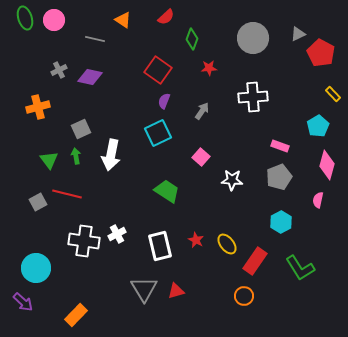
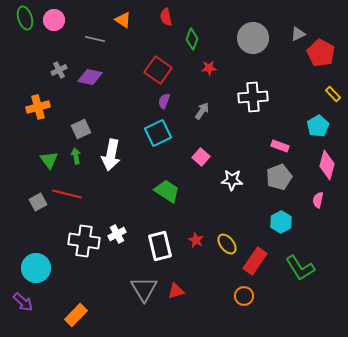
red semicircle at (166, 17): rotated 120 degrees clockwise
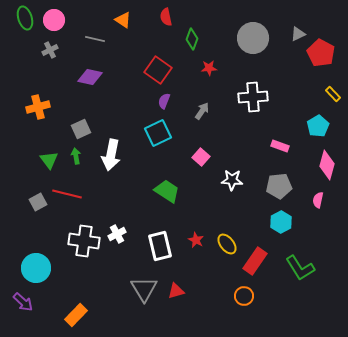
gray cross at (59, 70): moved 9 px left, 20 px up
gray pentagon at (279, 177): moved 9 px down; rotated 15 degrees clockwise
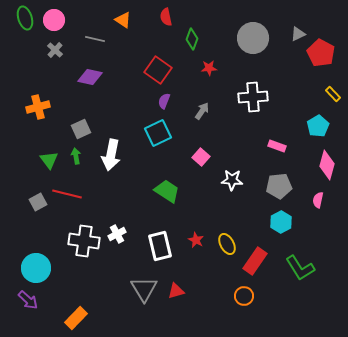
gray cross at (50, 50): moved 5 px right; rotated 21 degrees counterclockwise
pink rectangle at (280, 146): moved 3 px left
yellow ellipse at (227, 244): rotated 10 degrees clockwise
purple arrow at (23, 302): moved 5 px right, 2 px up
orange rectangle at (76, 315): moved 3 px down
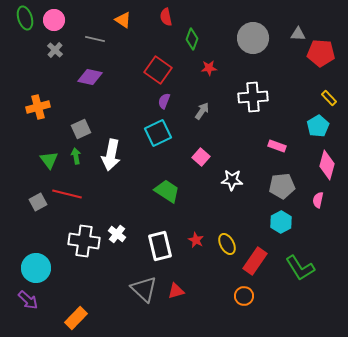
gray triangle at (298, 34): rotated 28 degrees clockwise
red pentagon at (321, 53): rotated 24 degrees counterclockwise
yellow rectangle at (333, 94): moved 4 px left, 4 px down
gray pentagon at (279, 186): moved 3 px right
white cross at (117, 234): rotated 24 degrees counterclockwise
gray triangle at (144, 289): rotated 16 degrees counterclockwise
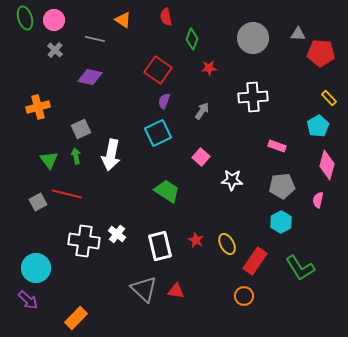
red triangle at (176, 291): rotated 24 degrees clockwise
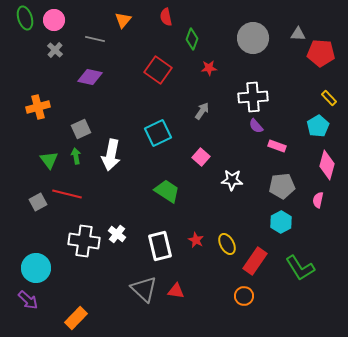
orange triangle at (123, 20): rotated 36 degrees clockwise
purple semicircle at (164, 101): moved 92 px right, 25 px down; rotated 63 degrees counterclockwise
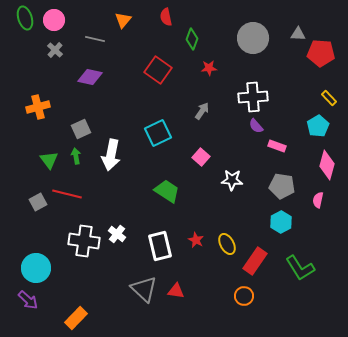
gray pentagon at (282, 186): rotated 15 degrees clockwise
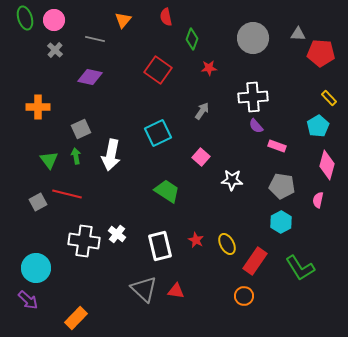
orange cross at (38, 107): rotated 15 degrees clockwise
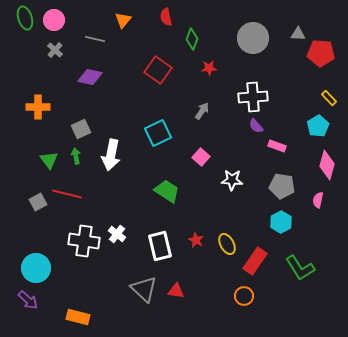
orange rectangle at (76, 318): moved 2 px right, 1 px up; rotated 60 degrees clockwise
